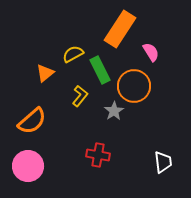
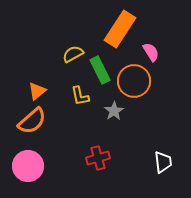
orange triangle: moved 8 px left, 18 px down
orange circle: moved 5 px up
yellow L-shape: rotated 130 degrees clockwise
red cross: moved 3 px down; rotated 25 degrees counterclockwise
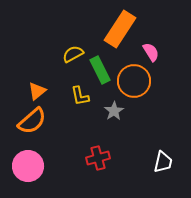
white trapezoid: rotated 20 degrees clockwise
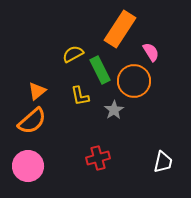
gray star: moved 1 px up
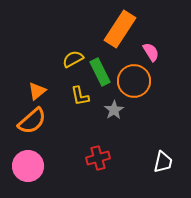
yellow semicircle: moved 5 px down
green rectangle: moved 2 px down
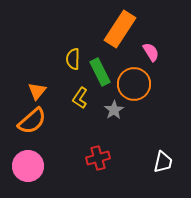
yellow semicircle: rotated 60 degrees counterclockwise
orange circle: moved 3 px down
orange triangle: rotated 12 degrees counterclockwise
yellow L-shape: moved 2 px down; rotated 45 degrees clockwise
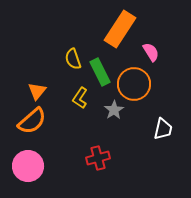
yellow semicircle: rotated 20 degrees counterclockwise
white trapezoid: moved 33 px up
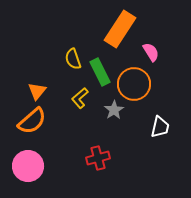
yellow L-shape: rotated 15 degrees clockwise
white trapezoid: moved 3 px left, 2 px up
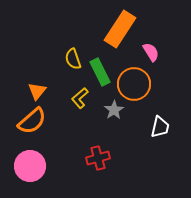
pink circle: moved 2 px right
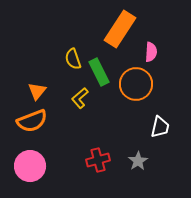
pink semicircle: rotated 36 degrees clockwise
green rectangle: moved 1 px left
orange circle: moved 2 px right
gray star: moved 24 px right, 51 px down
orange semicircle: rotated 20 degrees clockwise
red cross: moved 2 px down
